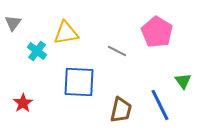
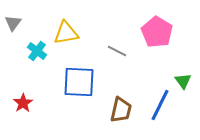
blue line: rotated 52 degrees clockwise
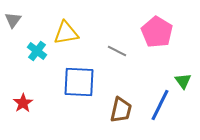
gray triangle: moved 3 px up
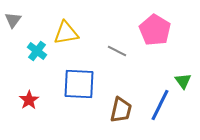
pink pentagon: moved 2 px left, 2 px up
blue square: moved 2 px down
red star: moved 6 px right, 3 px up
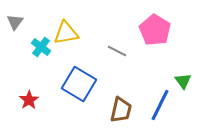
gray triangle: moved 2 px right, 2 px down
cyan cross: moved 4 px right, 4 px up
blue square: rotated 28 degrees clockwise
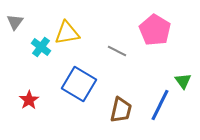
yellow triangle: moved 1 px right
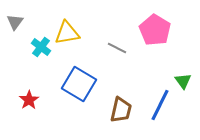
gray line: moved 3 px up
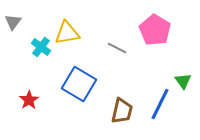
gray triangle: moved 2 px left
blue line: moved 1 px up
brown trapezoid: moved 1 px right, 1 px down
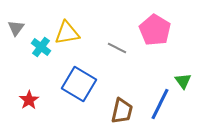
gray triangle: moved 3 px right, 6 px down
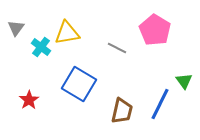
green triangle: moved 1 px right
